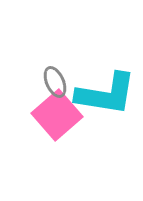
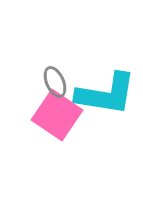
pink square: rotated 15 degrees counterclockwise
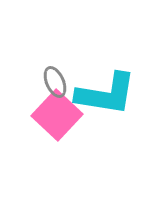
pink square: rotated 9 degrees clockwise
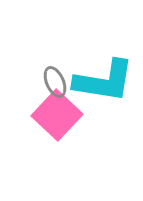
cyan L-shape: moved 2 px left, 13 px up
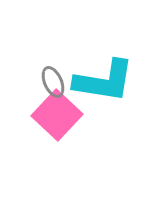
gray ellipse: moved 2 px left
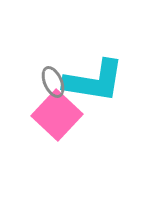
cyan L-shape: moved 10 px left
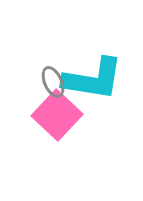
cyan L-shape: moved 1 px left, 2 px up
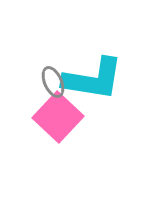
pink square: moved 1 px right, 2 px down
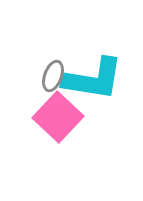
gray ellipse: moved 6 px up; rotated 44 degrees clockwise
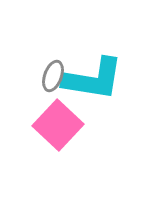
pink square: moved 8 px down
